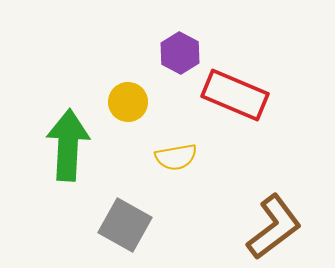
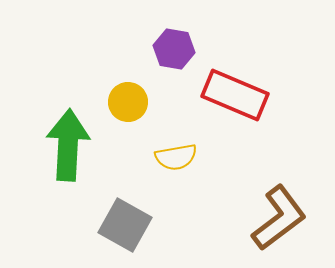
purple hexagon: moved 6 px left, 4 px up; rotated 18 degrees counterclockwise
brown L-shape: moved 5 px right, 9 px up
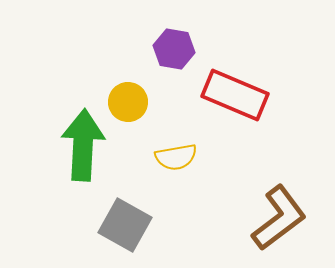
green arrow: moved 15 px right
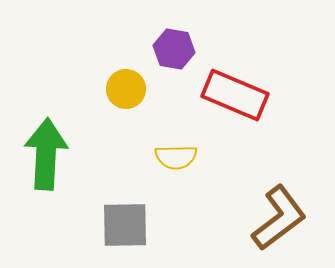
yellow circle: moved 2 px left, 13 px up
green arrow: moved 37 px left, 9 px down
yellow semicircle: rotated 9 degrees clockwise
gray square: rotated 30 degrees counterclockwise
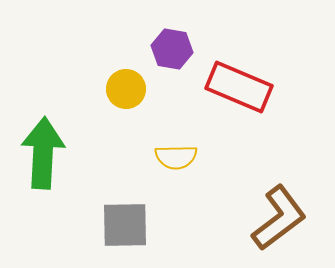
purple hexagon: moved 2 px left
red rectangle: moved 4 px right, 8 px up
green arrow: moved 3 px left, 1 px up
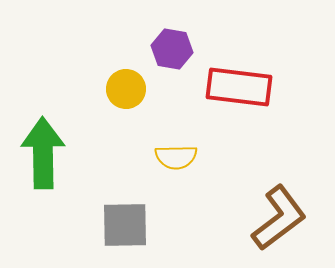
red rectangle: rotated 16 degrees counterclockwise
green arrow: rotated 4 degrees counterclockwise
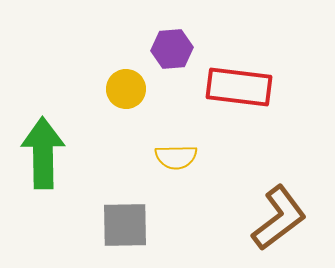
purple hexagon: rotated 15 degrees counterclockwise
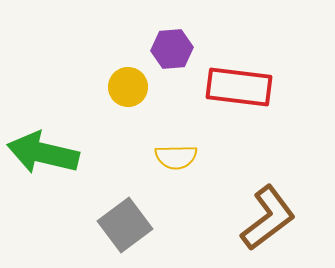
yellow circle: moved 2 px right, 2 px up
green arrow: rotated 76 degrees counterclockwise
brown L-shape: moved 11 px left
gray square: rotated 36 degrees counterclockwise
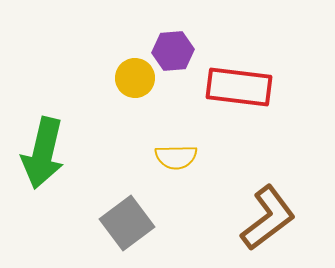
purple hexagon: moved 1 px right, 2 px down
yellow circle: moved 7 px right, 9 px up
green arrow: rotated 90 degrees counterclockwise
gray square: moved 2 px right, 2 px up
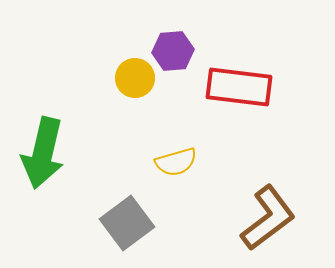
yellow semicircle: moved 5 px down; rotated 15 degrees counterclockwise
